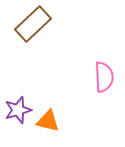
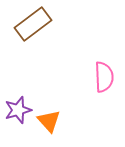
brown rectangle: rotated 6 degrees clockwise
orange triangle: moved 1 px right; rotated 35 degrees clockwise
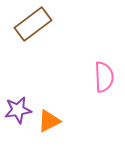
purple star: rotated 8 degrees clockwise
orange triangle: rotated 45 degrees clockwise
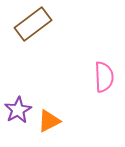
purple star: rotated 20 degrees counterclockwise
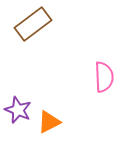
purple star: rotated 20 degrees counterclockwise
orange triangle: moved 1 px down
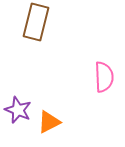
brown rectangle: moved 3 px right, 2 px up; rotated 39 degrees counterclockwise
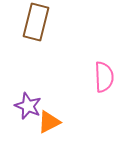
purple star: moved 10 px right, 4 px up
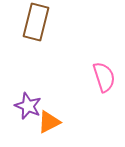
pink semicircle: rotated 16 degrees counterclockwise
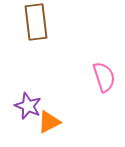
brown rectangle: rotated 21 degrees counterclockwise
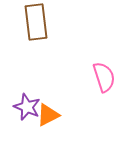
purple star: moved 1 px left, 1 px down
orange triangle: moved 1 px left, 7 px up
